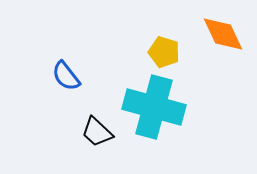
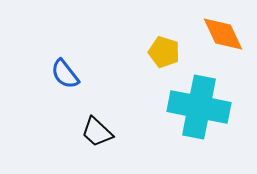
blue semicircle: moved 1 px left, 2 px up
cyan cross: moved 45 px right; rotated 4 degrees counterclockwise
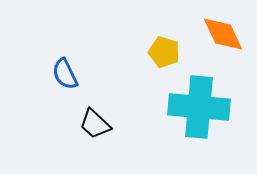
blue semicircle: rotated 12 degrees clockwise
cyan cross: rotated 6 degrees counterclockwise
black trapezoid: moved 2 px left, 8 px up
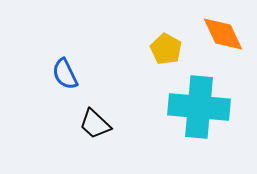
yellow pentagon: moved 2 px right, 3 px up; rotated 12 degrees clockwise
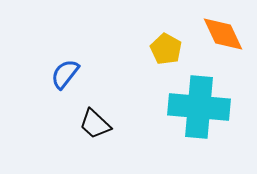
blue semicircle: rotated 64 degrees clockwise
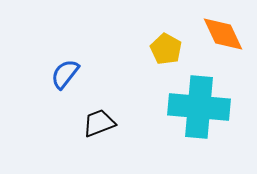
black trapezoid: moved 4 px right, 1 px up; rotated 116 degrees clockwise
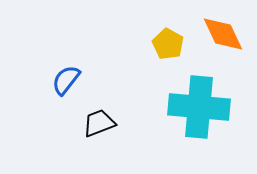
yellow pentagon: moved 2 px right, 5 px up
blue semicircle: moved 1 px right, 6 px down
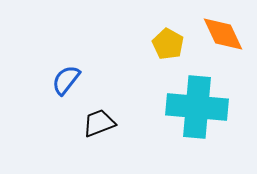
cyan cross: moved 2 px left
